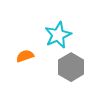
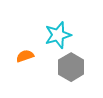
cyan star: rotated 8 degrees clockwise
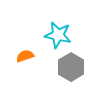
cyan star: rotated 28 degrees clockwise
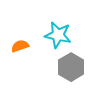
orange semicircle: moved 5 px left, 10 px up
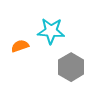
cyan star: moved 7 px left, 4 px up; rotated 8 degrees counterclockwise
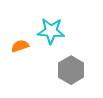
gray hexagon: moved 3 px down
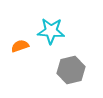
gray hexagon: rotated 16 degrees clockwise
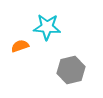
cyan star: moved 4 px left, 4 px up
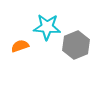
gray hexagon: moved 5 px right, 25 px up; rotated 8 degrees counterclockwise
